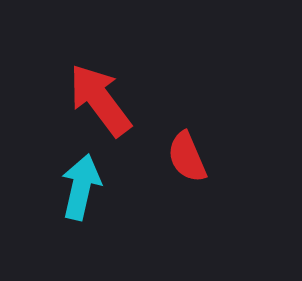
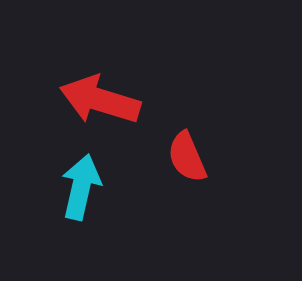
red arrow: rotated 36 degrees counterclockwise
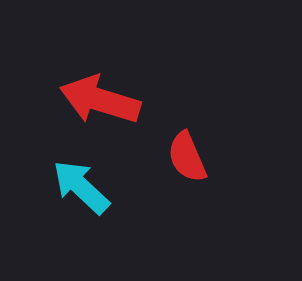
cyan arrow: rotated 60 degrees counterclockwise
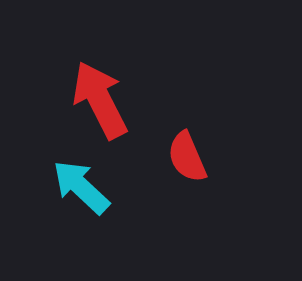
red arrow: rotated 46 degrees clockwise
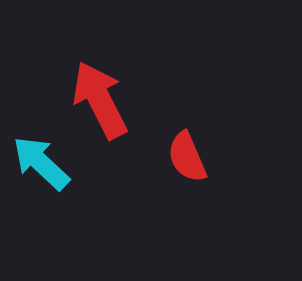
cyan arrow: moved 40 px left, 24 px up
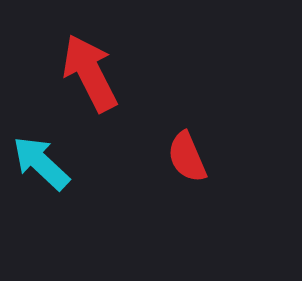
red arrow: moved 10 px left, 27 px up
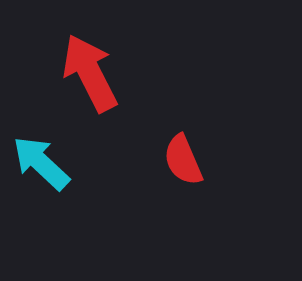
red semicircle: moved 4 px left, 3 px down
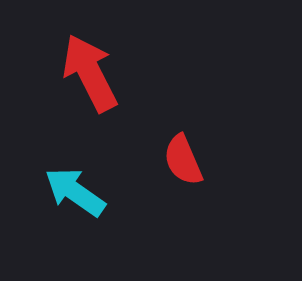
cyan arrow: moved 34 px right, 29 px down; rotated 8 degrees counterclockwise
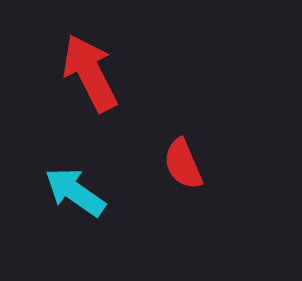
red semicircle: moved 4 px down
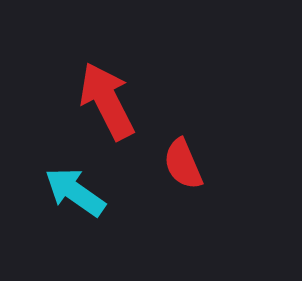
red arrow: moved 17 px right, 28 px down
